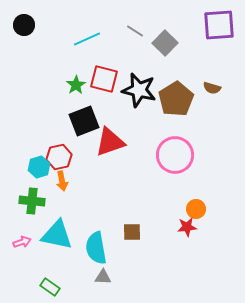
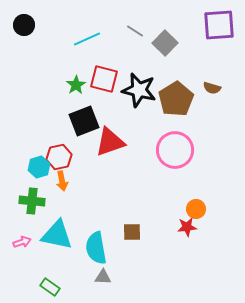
pink circle: moved 5 px up
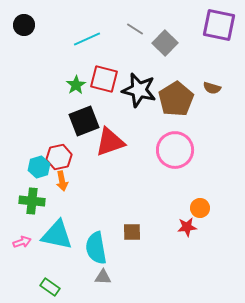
purple square: rotated 16 degrees clockwise
gray line: moved 2 px up
orange circle: moved 4 px right, 1 px up
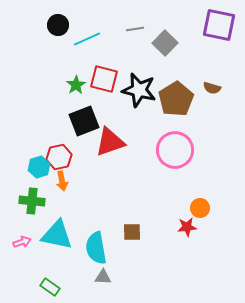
black circle: moved 34 px right
gray line: rotated 42 degrees counterclockwise
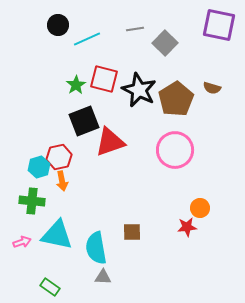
black star: rotated 12 degrees clockwise
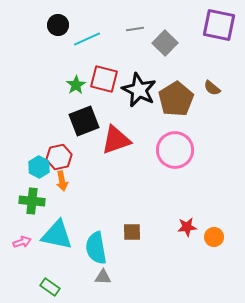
brown semicircle: rotated 24 degrees clockwise
red triangle: moved 6 px right, 2 px up
cyan hexagon: rotated 15 degrees counterclockwise
orange circle: moved 14 px right, 29 px down
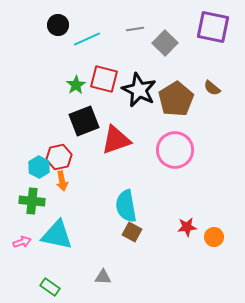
purple square: moved 6 px left, 2 px down
brown square: rotated 30 degrees clockwise
cyan semicircle: moved 30 px right, 42 px up
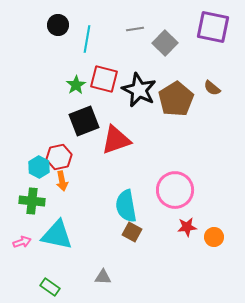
cyan line: rotated 56 degrees counterclockwise
pink circle: moved 40 px down
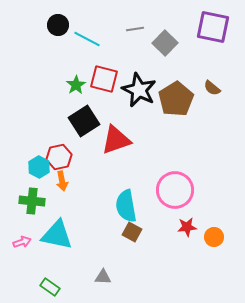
cyan line: rotated 72 degrees counterclockwise
black square: rotated 12 degrees counterclockwise
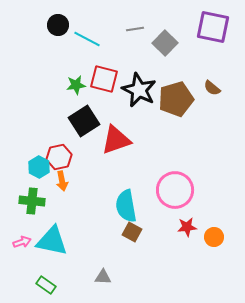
green star: rotated 24 degrees clockwise
brown pentagon: rotated 16 degrees clockwise
cyan triangle: moved 5 px left, 6 px down
green rectangle: moved 4 px left, 2 px up
